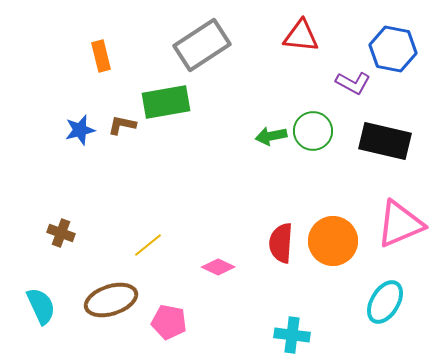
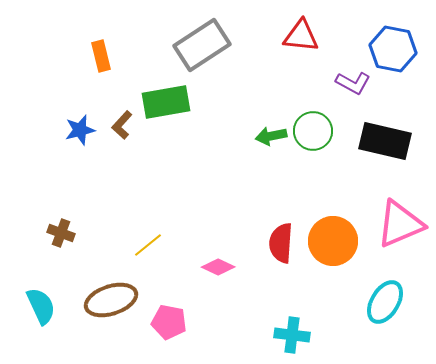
brown L-shape: rotated 60 degrees counterclockwise
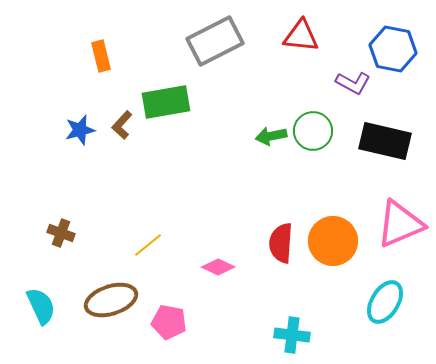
gray rectangle: moved 13 px right, 4 px up; rotated 6 degrees clockwise
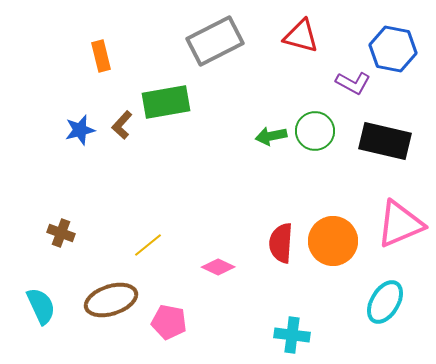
red triangle: rotated 9 degrees clockwise
green circle: moved 2 px right
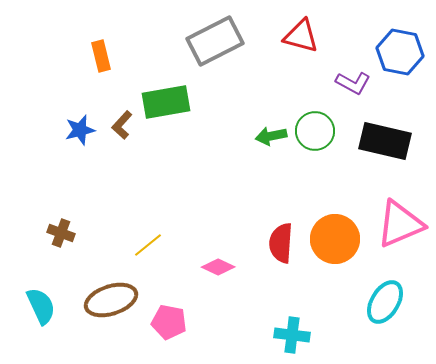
blue hexagon: moved 7 px right, 3 px down
orange circle: moved 2 px right, 2 px up
